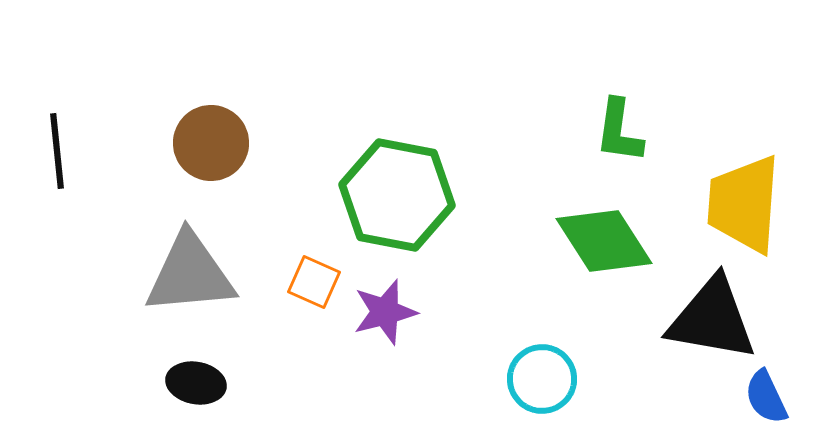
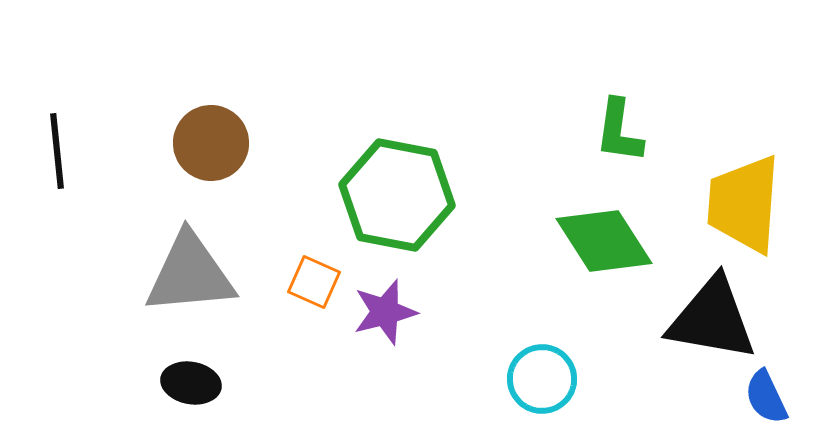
black ellipse: moved 5 px left
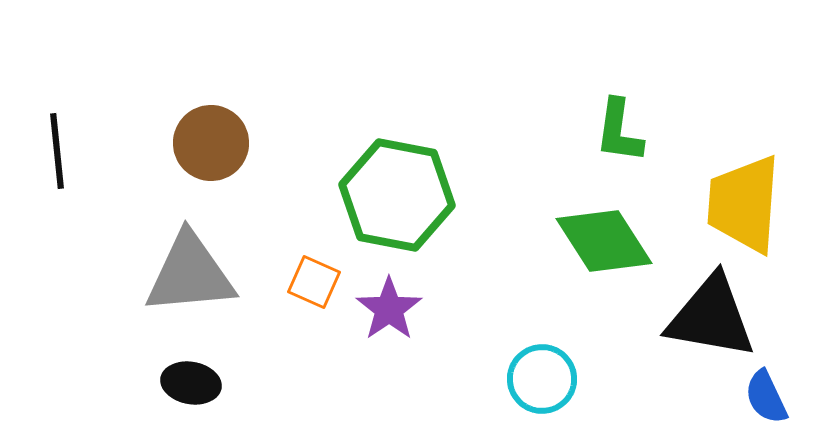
purple star: moved 4 px right, 3 px up; rotated 20 degrees counterclockwise
black triangle: moved 1 px left, 2 px up
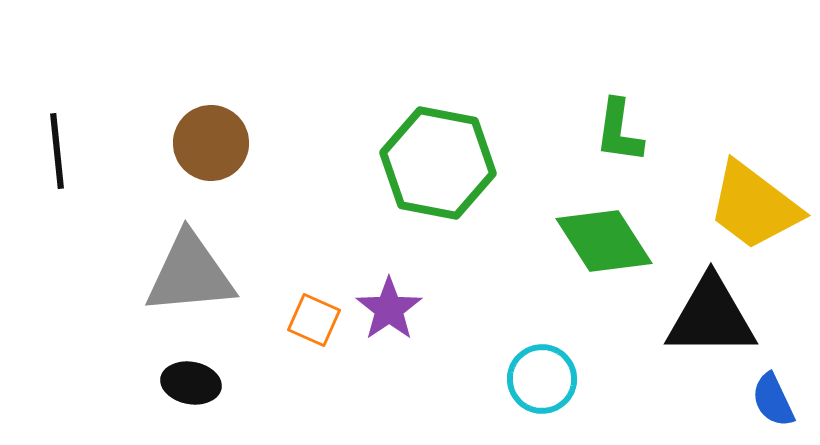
green hexagon: moved 41 px right, 32 px up
yellow trapezoid: moved 10 px right, 2 px down; rotated 57 degrees counterclockwise
orange square: moved 38 px down
black triangle: rotated 10 degrees counterclockwise
blue semicircle: moved 7 px right, 3 px down
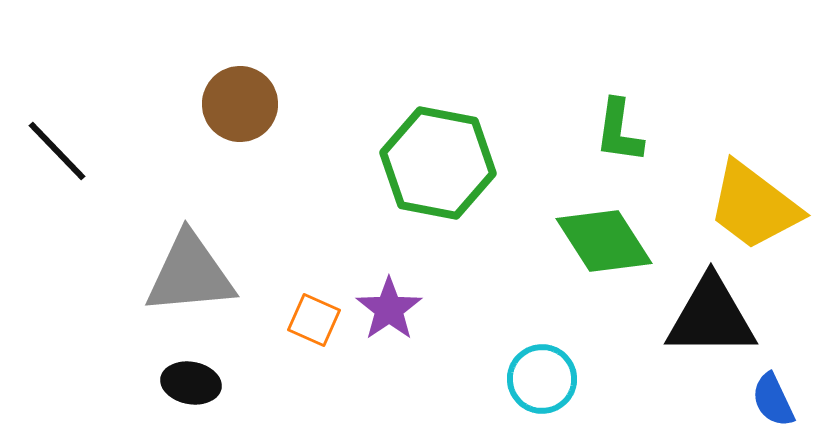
brown circle: moved 29 px right, 39 px up
black line: rotated 38 degrees counterclockwise
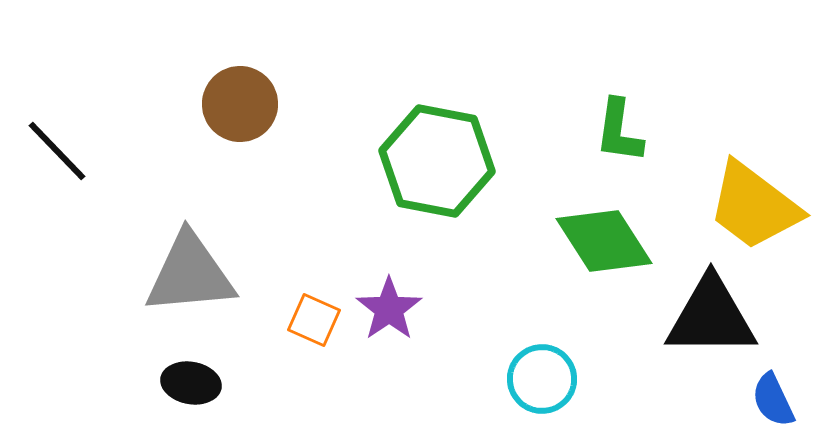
green hexagon: moved 1 px left, 2 px up
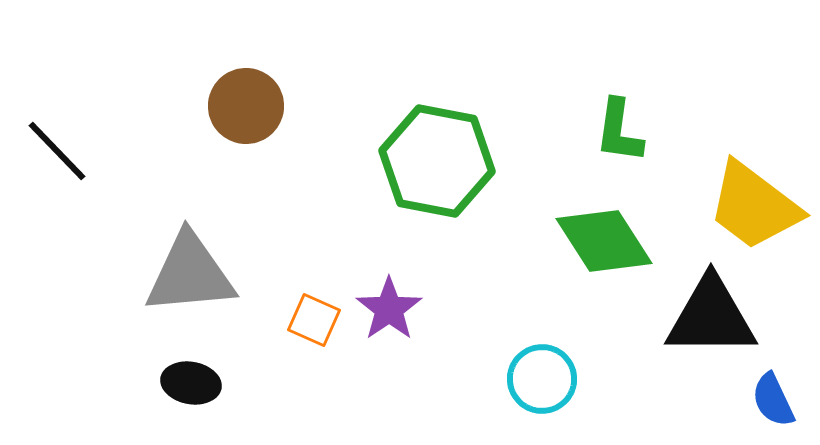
brown circle: moved 6 px right, 2 px down
